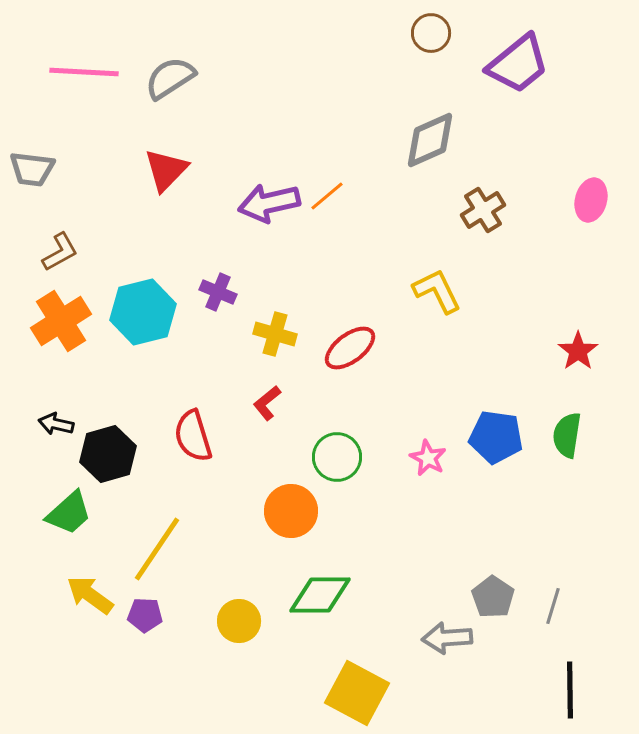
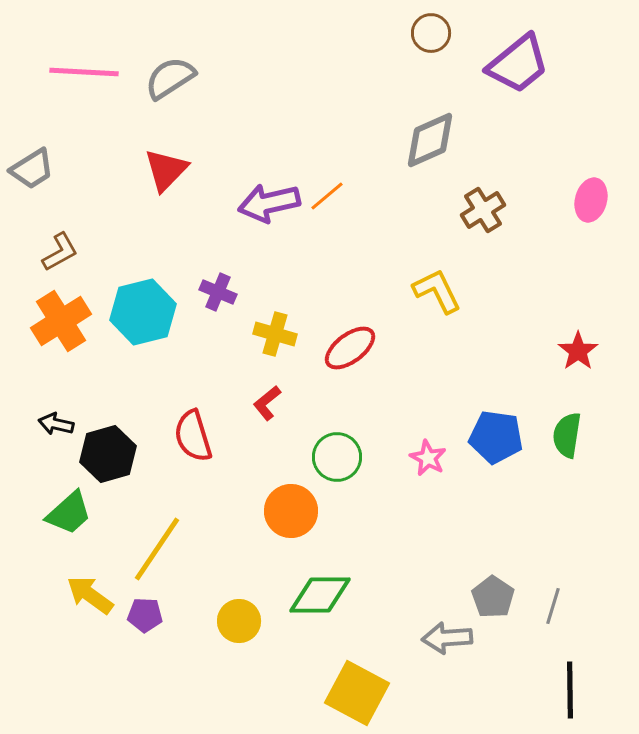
gray trapezoid: rotated 39 degrees counterclockwise
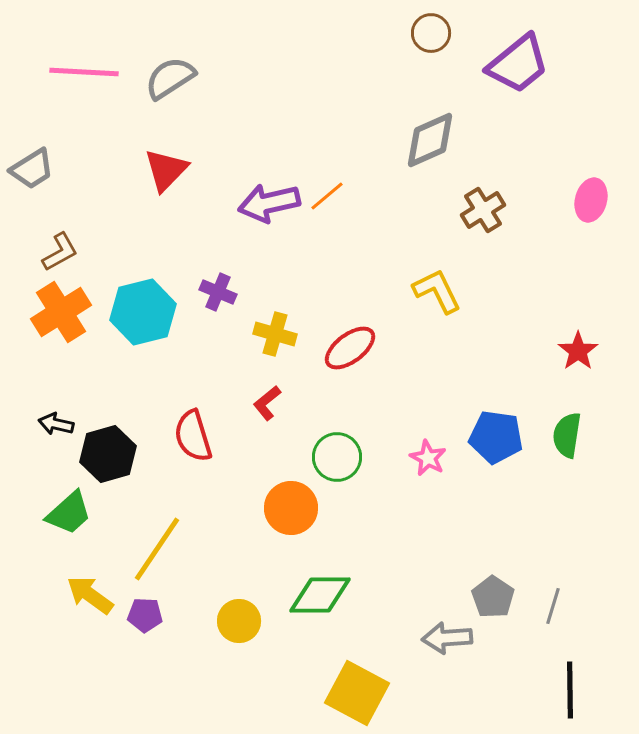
orange cross: moved 9 px up
orange circle: moved 3 px up
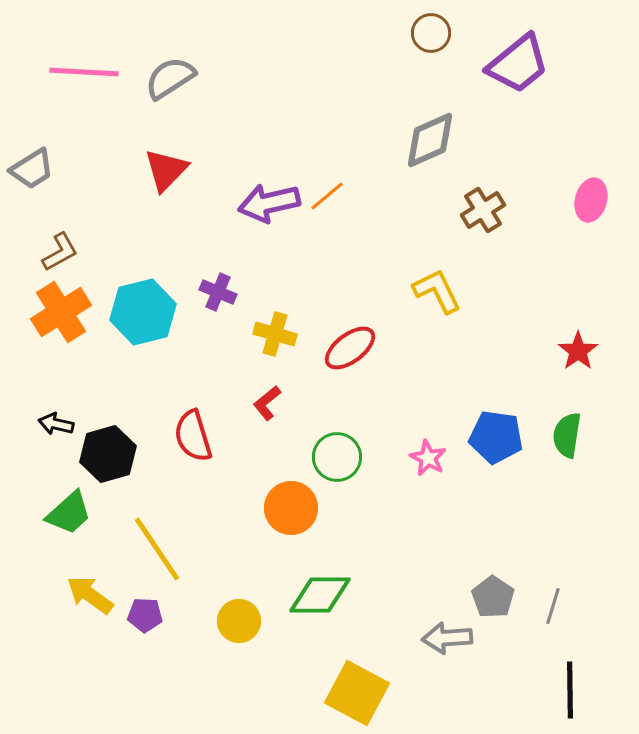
yellow line: rotated 68 degrees counterclockwise
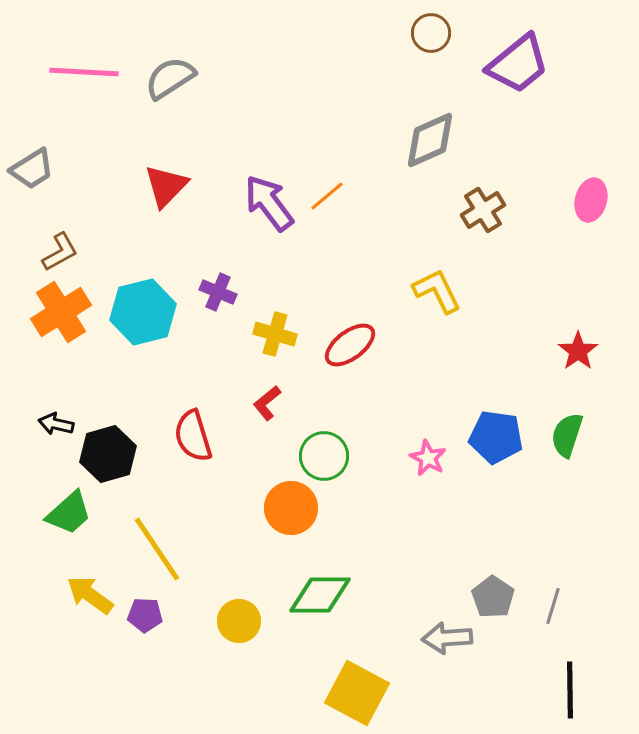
red triangle: moved 16 px down
purple arrow: rotated 66 degrees clockwise
red ellipse: moved 3 px up
green semicircle: rotated 9 degrees clockwise
green circle: moved 13 px left, 1 px up
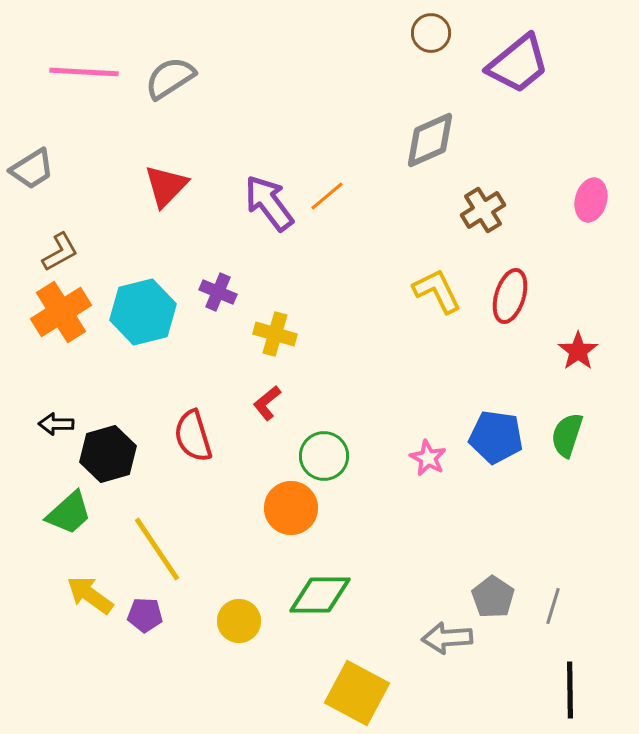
red ellipse: moved 160 px right, 49 px up; rotated 36 degrees counterclockwise
black arrow: rotated 12 degrees counterclockwise
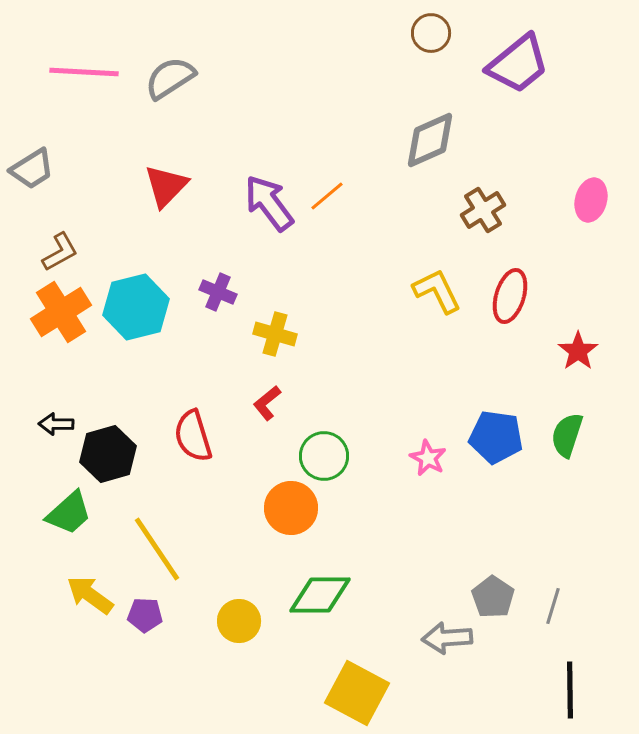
cyan hexagon: moved 7 px left, 5 px up
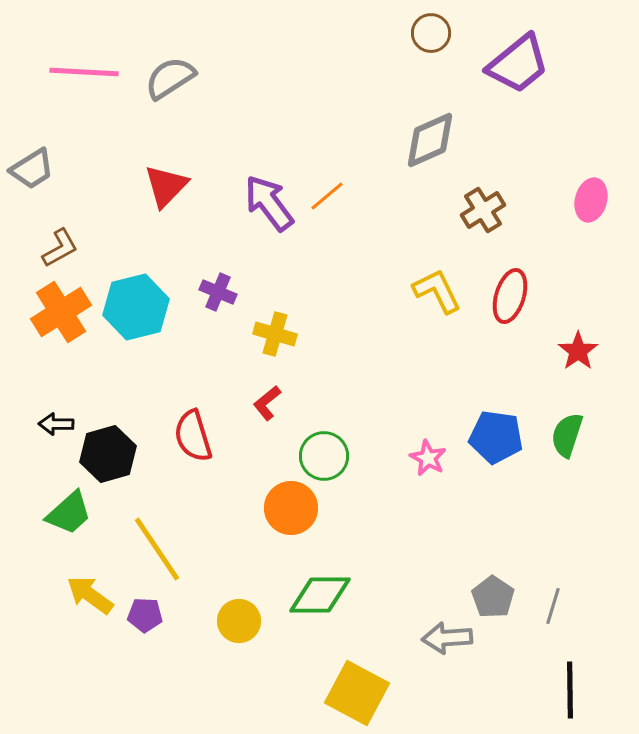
brown L-shape: moved 4 px up
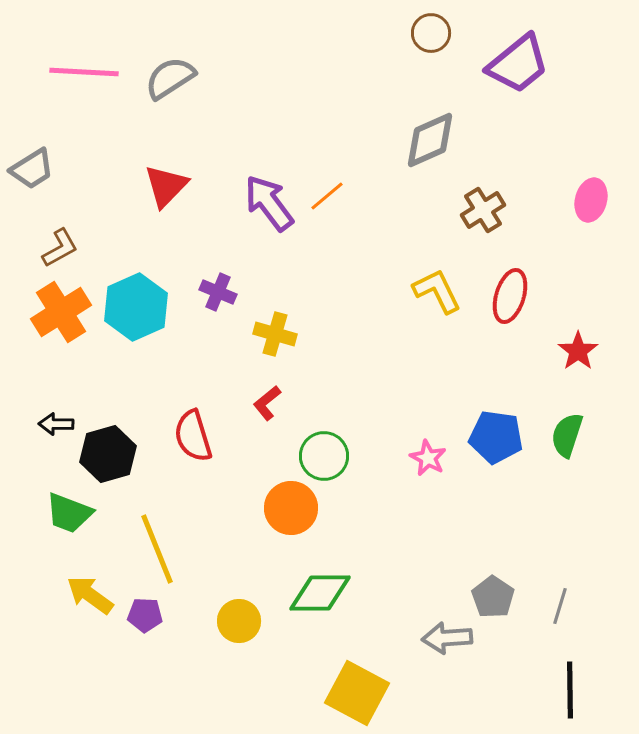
cyan hexagon: rotated 10 degrees counterclockwise
green trapezoid: rotated 63 degrees clockwise
yellow line: rotated 12 degrees clockwise
green diamond: moved 2 px up
gray line: moved 7 px right
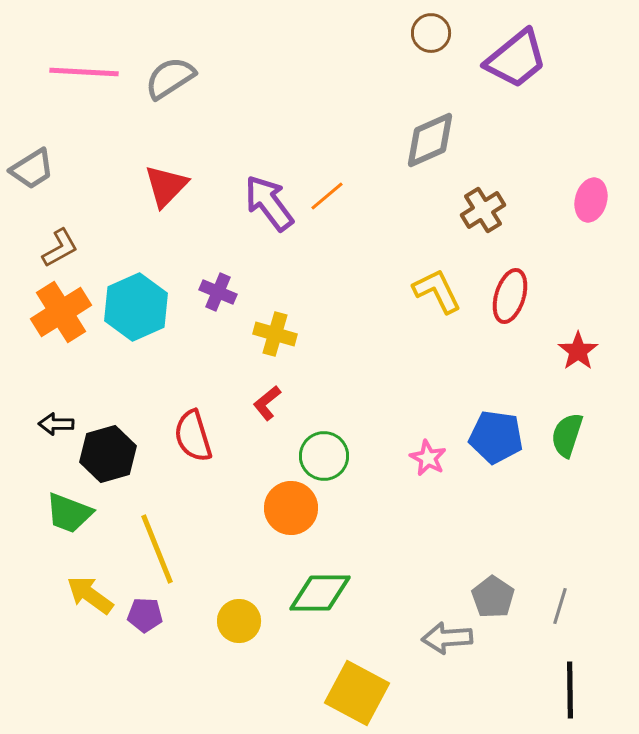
purple trapezoid: moved 2 px left, 5 px up
